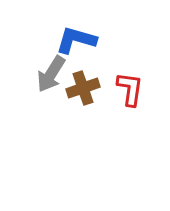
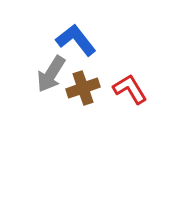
blue L-shape: rotated 36 degrees clockwise
red L-shape: rotated 39 degrees counterclockwise
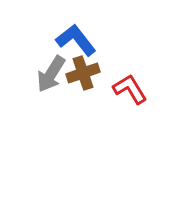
brown cross: moved 15 px up
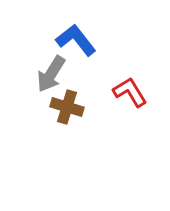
brown cross: moved 16 px left, 34 px down; rotated 36 degrees clockwise
red L-shape: moved 3 px down
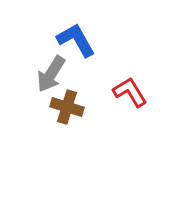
blue L-shape: rotated 9 degrees clockwise
